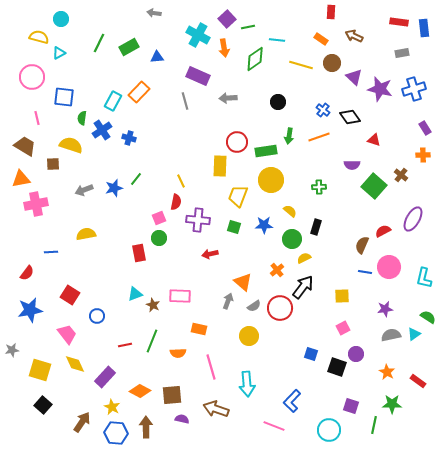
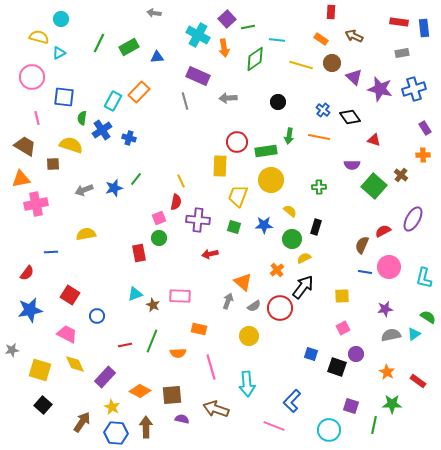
orange line at (319, 137): rotated 30 degrees clockwise
pink trapezoid at (67, 334): rotated 25 degrees counterclockwise
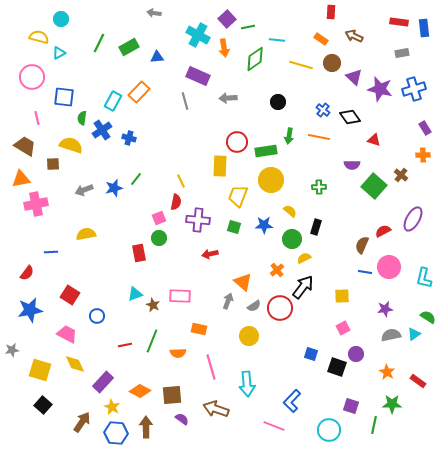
purple rectangle at (105, 377): moved 2 px left, 5 px down
purple semicircle at (182, 419): rotated 24 degrees clockwise
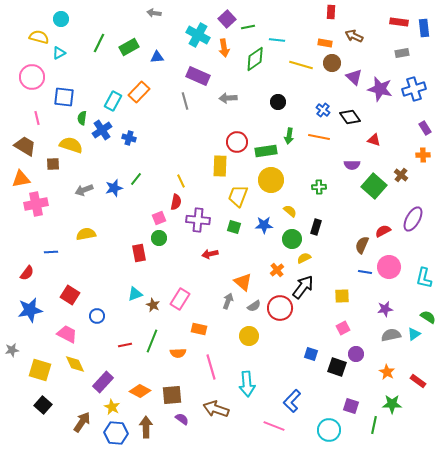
orange rectangle at (321, 39): moved 4 px right, 4 px down; rotated 24 degrees counterclockwise
pink rectangle at (180, 296): moved 3 px down; rotated 60 degrees counterclockwise
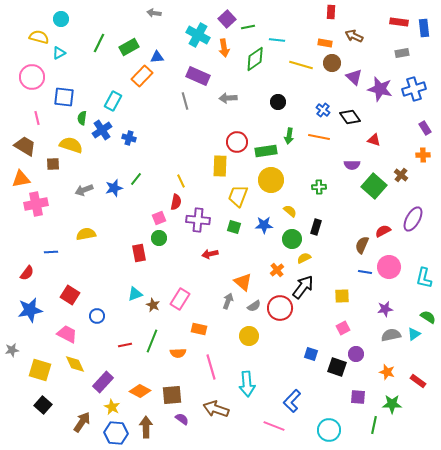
orange rectangle at (139, 92): moved 3 px right, 16 px up
orange star at (387, 372): rotated 14 degrees counterclockwise
purple square at (351, 406): moved 7 px right, 9 px up; rotated 14 degrees counterclockwise
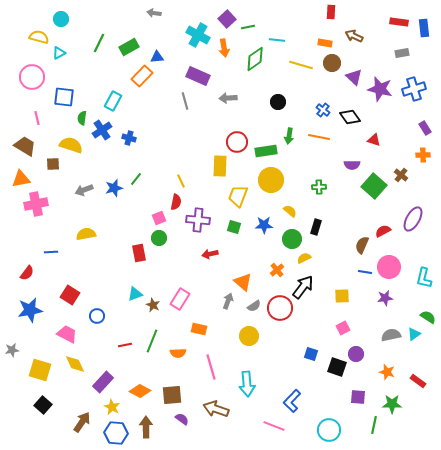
purple star at (385, 309): moved 11 px up
